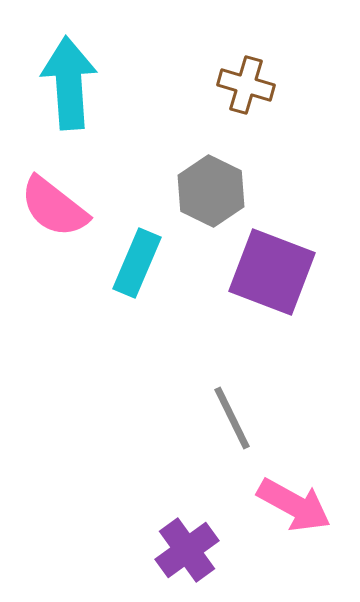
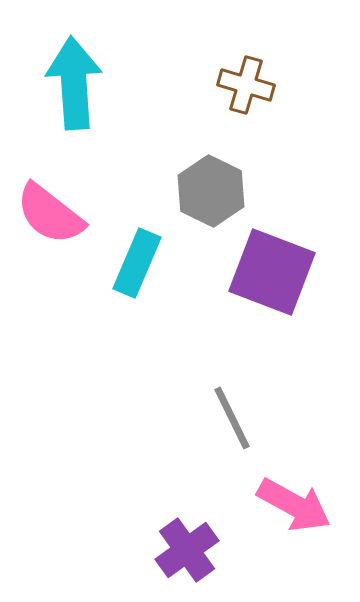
cyan arrow: moved 5 px right
pink semicircle: moved 4 px left, 7 px down
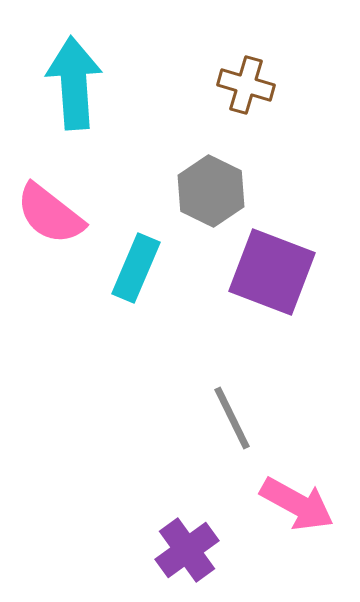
cyan rectangle: moved 1 px left, 5 px down
pink arrow: moved 3 px right, 1 px up
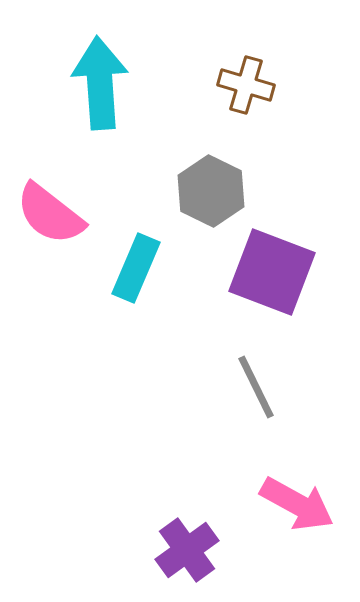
cyan arrow: moved 26 px right
gray line: moved 24 px right, 31 px up
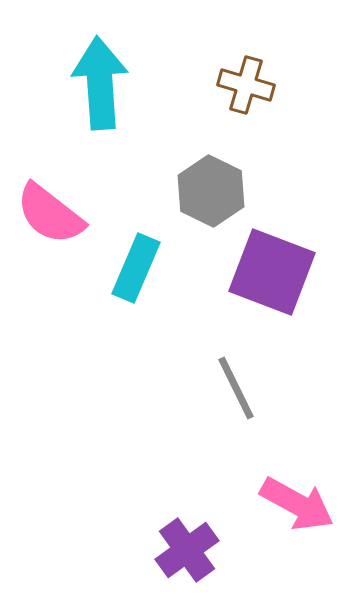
gray line: moved 20 px left, 1 px down
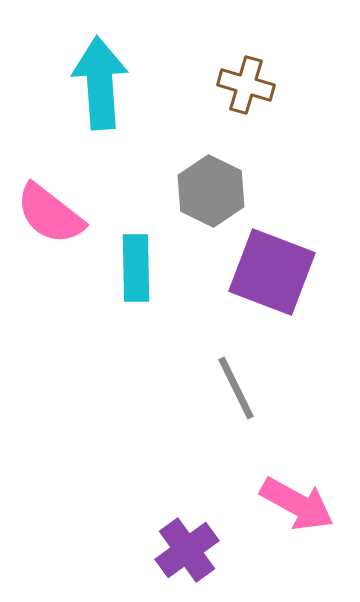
cyan rectangle: rotated 24 degrees counterclockwise
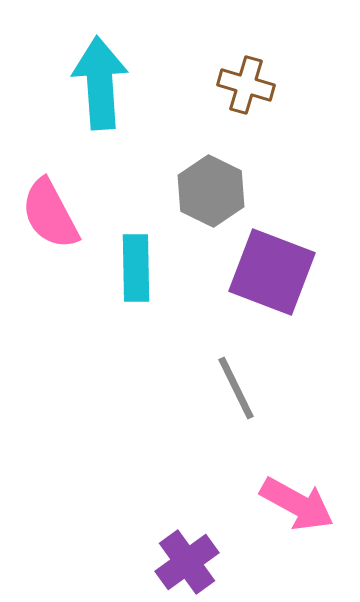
pink semicircle: rotated 24 degrees clockwise
purple cross: moved 12 px down
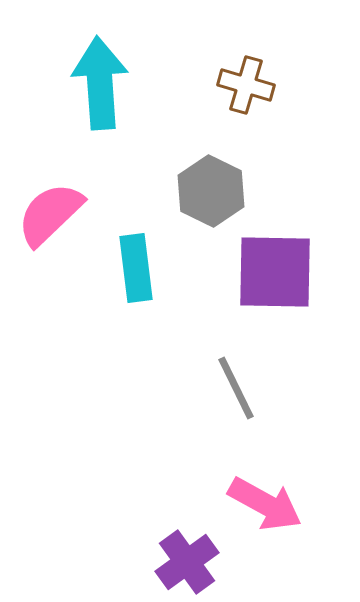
pink semicircle: rotated 74 degrees clockwise
cyan rectangle: rotated 6 degrees counterclockwise
purple square: moved 3 px right; rotated 20 degrees counterclockwise
pink arrow: moved 32 px left
